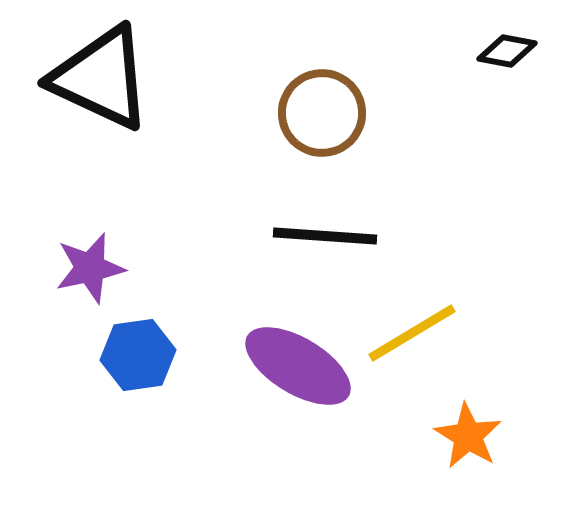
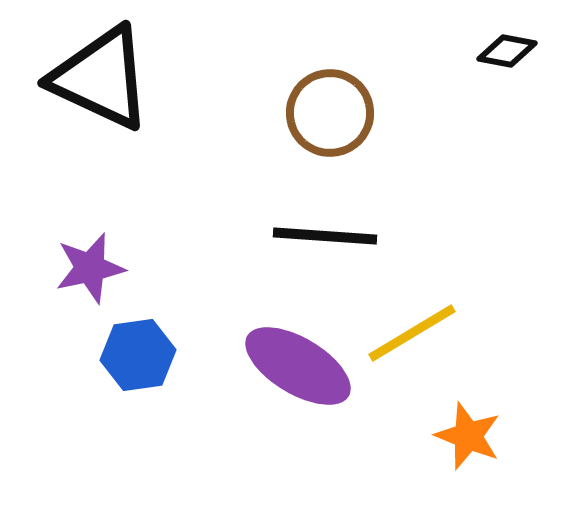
brown circle: moved 8 px right
orange star: rotated 10 degrees counterclockwise
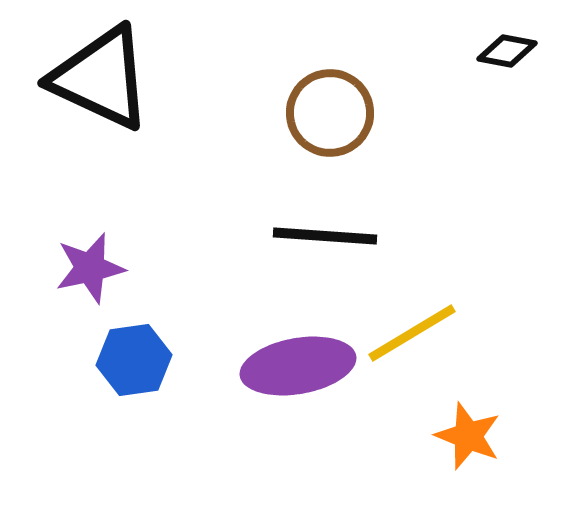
blue hexagon: moved 4 px left, 5 px down
purple ellipse: rotated 41 degrees counterclockwise
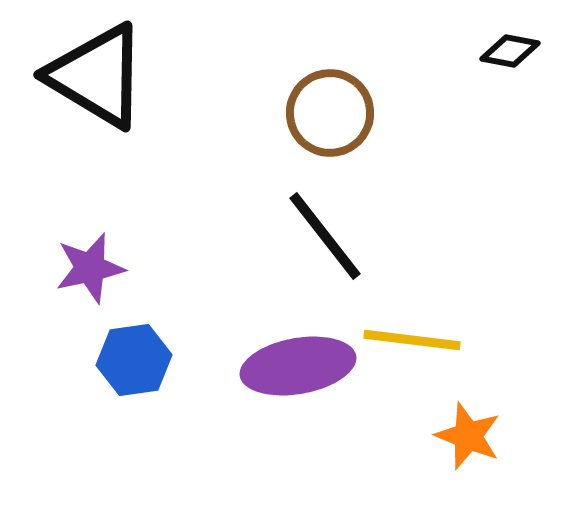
black diamond: moved 3 px right
black triangle: moved 4 px left, 2 px up; rotated 6 degrees clockwise
black line: rotated 48 degrees clockwise
yellow line: moved 7 px down; rotated 38 degrees clockwise
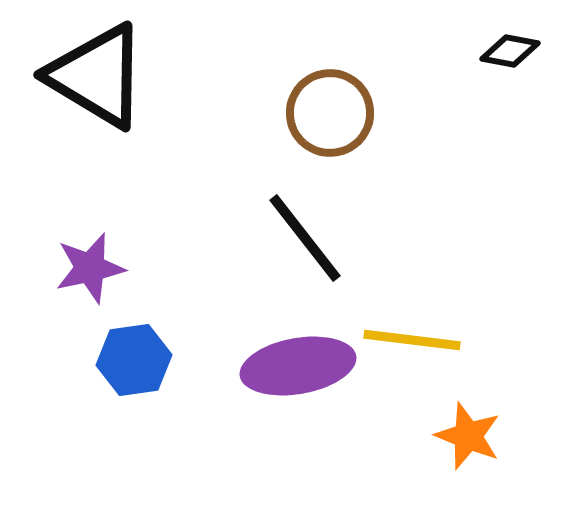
black line: moved 20 px left, 2 px down
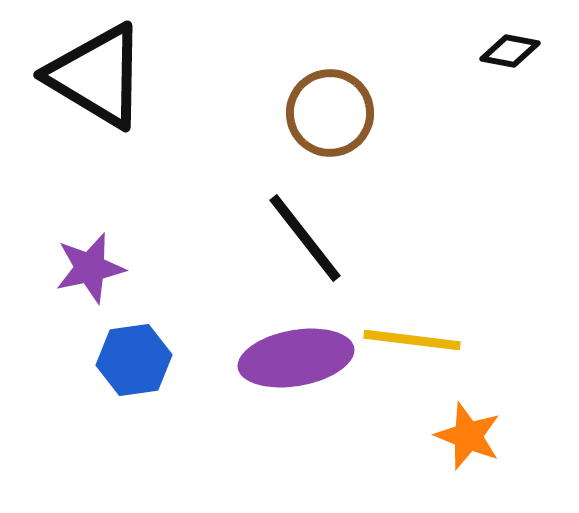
purple ellipse: moved 2 px left, 8 px up
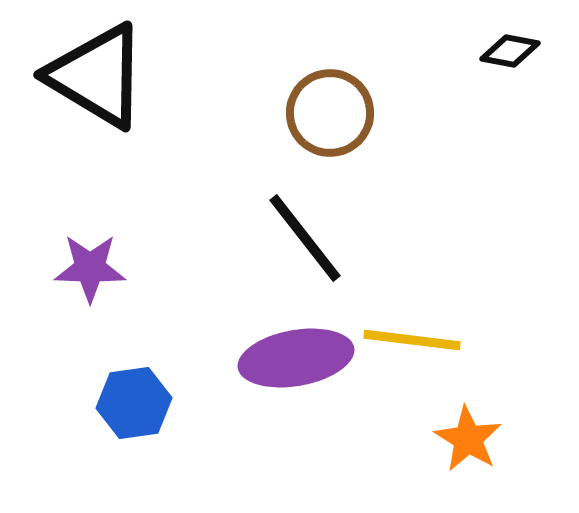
purple star: rotated 14 degrees clockwise
blue hexagon: moved 43 px down
orange star: moved 3 px down; rotated 10 degrees clockwise
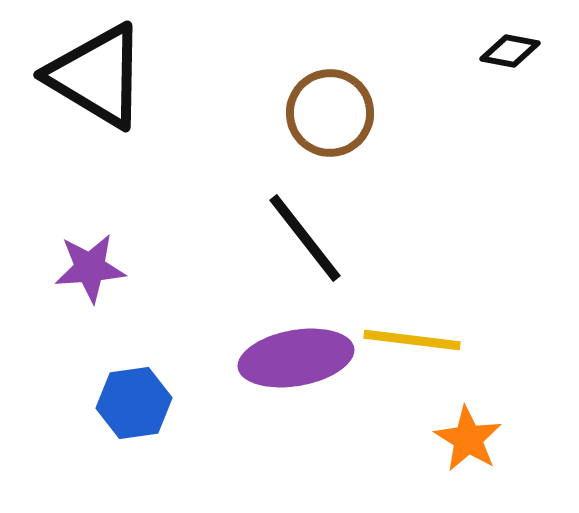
purple star: rotated 6 degrees counterclockwise
